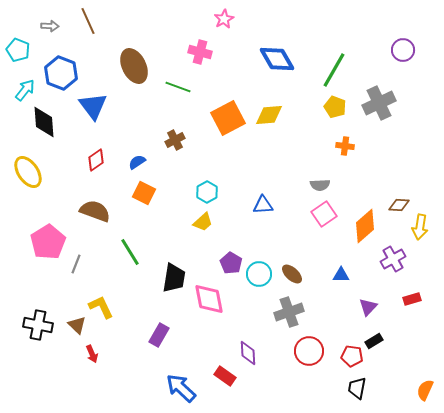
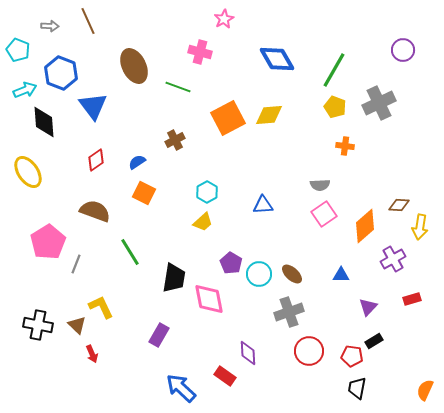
cyan arrow at (25, 90): rotated 30 degrees clockwise
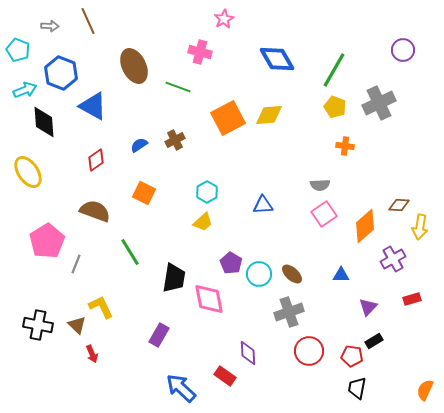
blue triangle at (93, 106): rotated 24 degrees counterclockwise
blue semicircle at (137, 162): moved 2 px right, 17 px up
pink pentagon at (48, 242): moved 1 px left, 1 px up
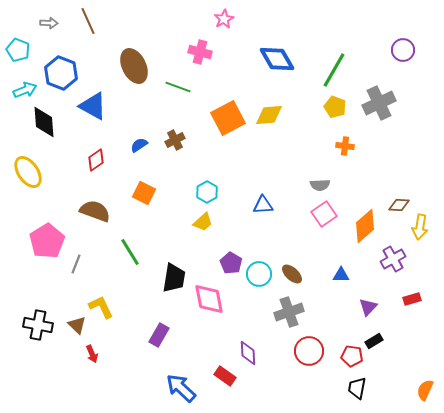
gray arrow at (50, 26): moved 1 px left, 3 px up
